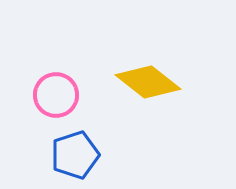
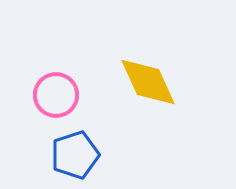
yellow diamond: rotated 28 degrees clockwise
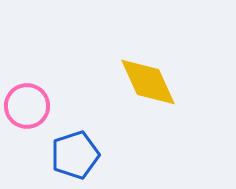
pink circle: moved 29 px left, 11 px down
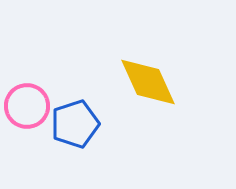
blue pentagon: moved 31 px up
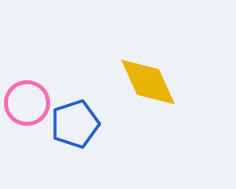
pink circle: moved 3 px up
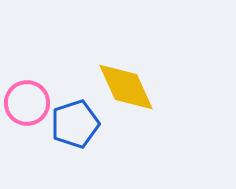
yellow diamond: moved 22 px left, 5 px down
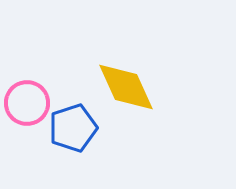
blue pentagon: moved 2 px left, 4 px down
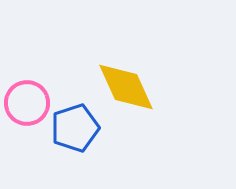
blue pentagon: moved 2 px right
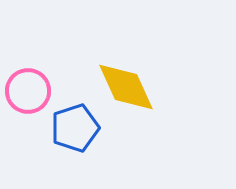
pink circle: moved 1 px right, 12 px up
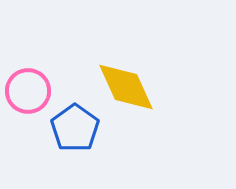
blue pentagon: rotated 18 degrees counterclockwise
